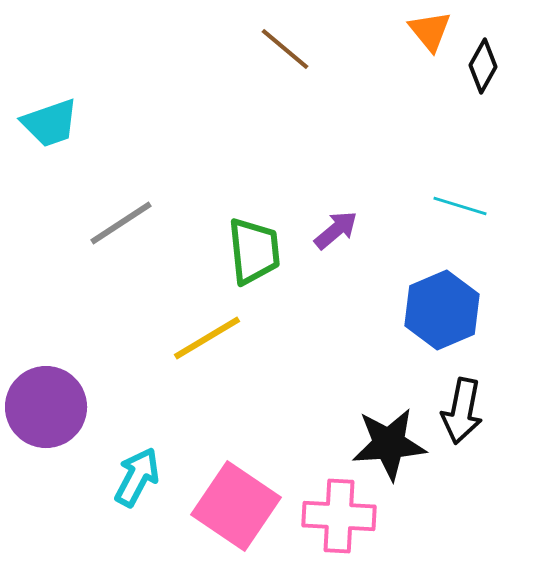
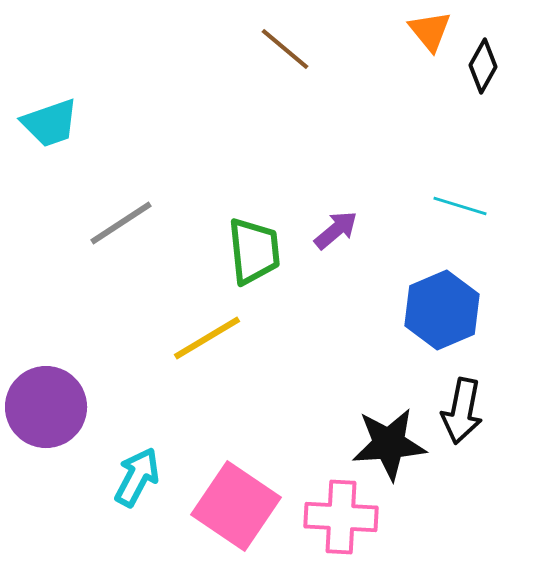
pink cross: moved 2 px right, 1 px down
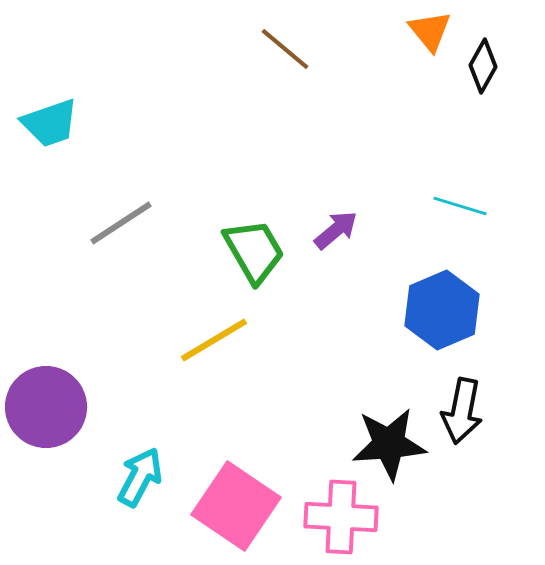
green trapezoid: rotated 24 degrees counterclockwise
yellow line: moved 7 px right, 2 px down
cyan arrow: moved 3 px right
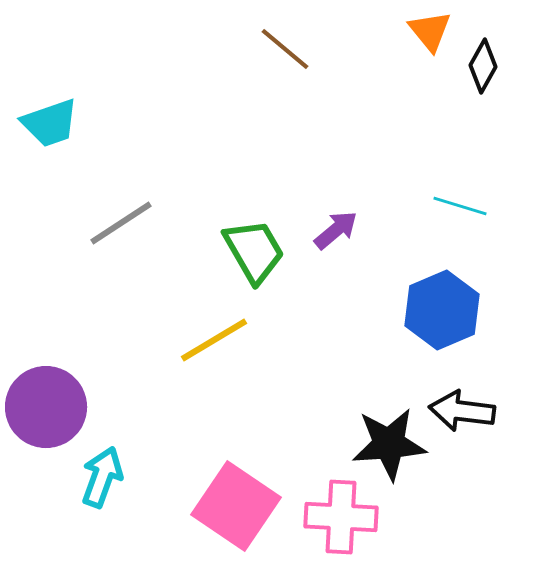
black arrow: rotated 86 degrees clockwise
cyan arrow: moved 38 px left; rotated 8 degrees counterclockwise
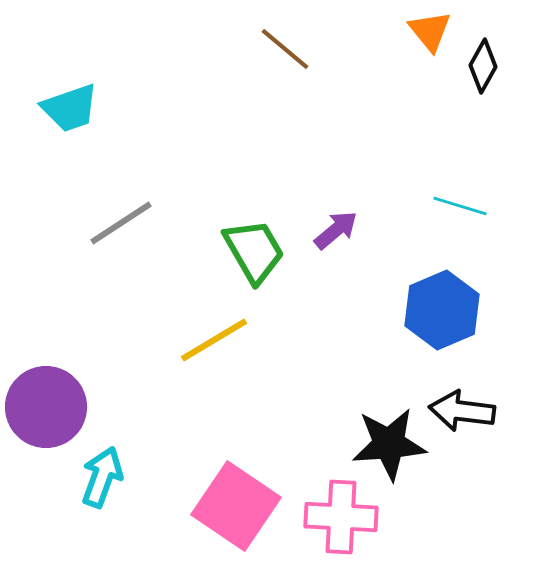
cyan trapezoid: moved 20 px right, 15 px up
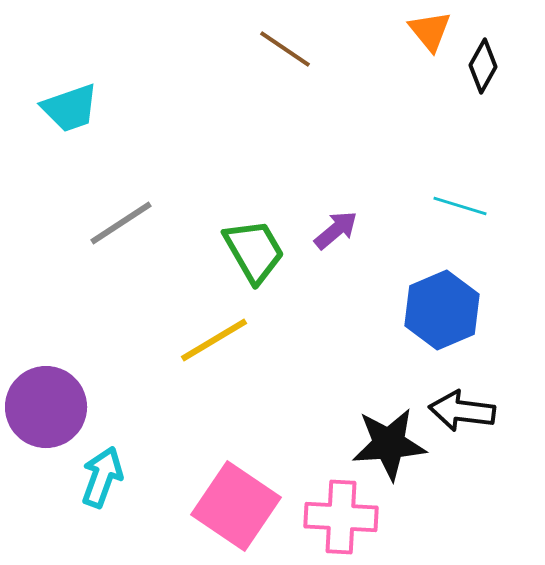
brown line: rotated 6 degrees counterclockwise
